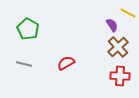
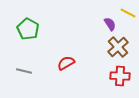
purple semicircle: moved 2 px left, 1 px up
gray line: moved 7 px down
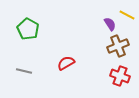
yellow line: moved 1 px left, 2 px down
brown cross: moved 1 px up; rotated 20 degrees clockwise
red cross: rotated 18 degrees clockwise
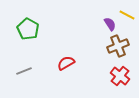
gray line: rotated 35 degrees counterclockwise
red cross: rotated 18 degrees clockwise
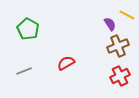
red cross: rotated 24 degrees clockwise
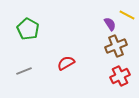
brown cross: moved 2 px left
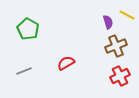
purple semicircle: moved 2 px left, 2 px up; rotated 16 degrees clockwise
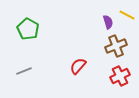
red semicircle: moved 12 px right, 3 px down; rotated 18 degrees counterclockwise
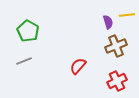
yellow line: rotated 35 degrees counterclockwise
green pentagon: moved 2 px down
gray line: moved 10 px up
red cross: moved 3 px left, 5 px down
